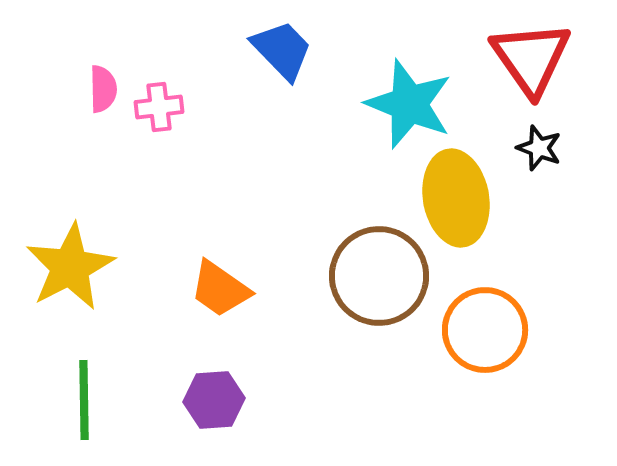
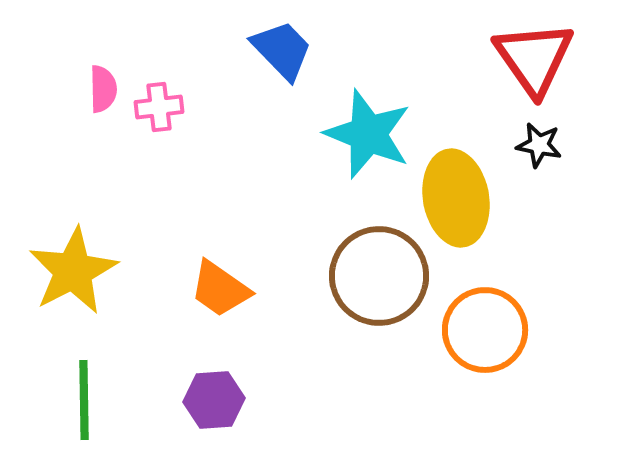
red triangle: moved 3 px right
cyan star: moved 41 px left, 30 px down
black star: moved 3 px up; rotated 9 degrees counterclockwise
yellow star: moved 3 px right, 4 px down
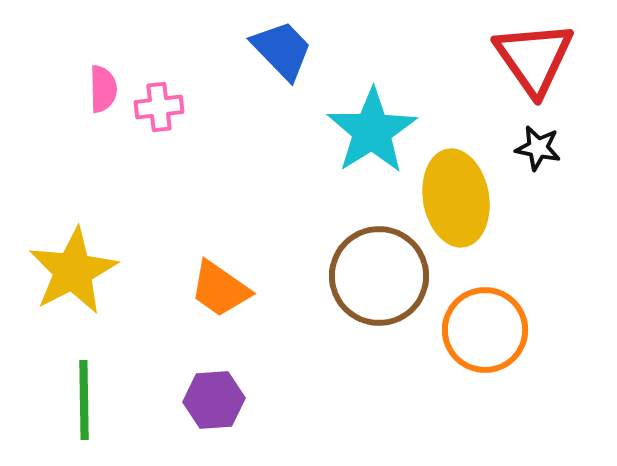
cyan star: moved 4 px right, 3 px up; rotated 18 degrees clockwise
black star: moved 1 px left, 3 px down
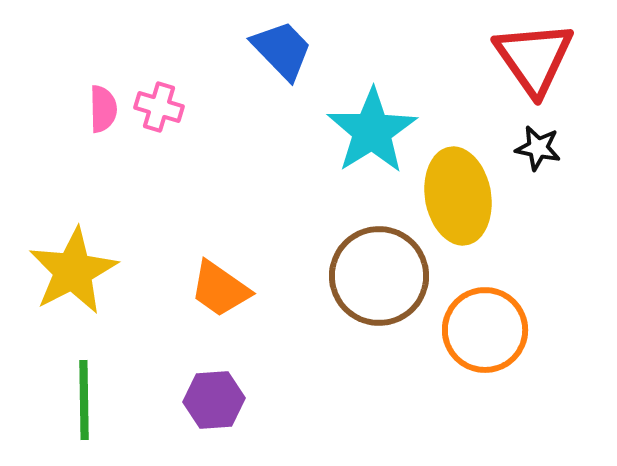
pink semicircle: moved 20 px down
pink cross: rotated 24 degrees clockwise
yellow ellipse: moved 2 px right, 2 px up
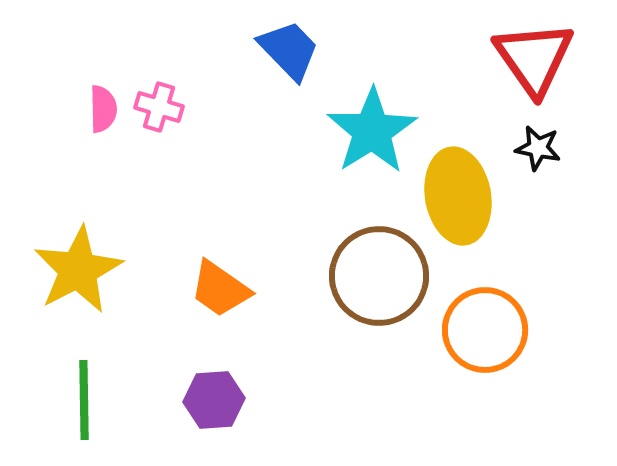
blue trapezoid: moved 7 px right
yellow star: moved 5 px right, 1 px up
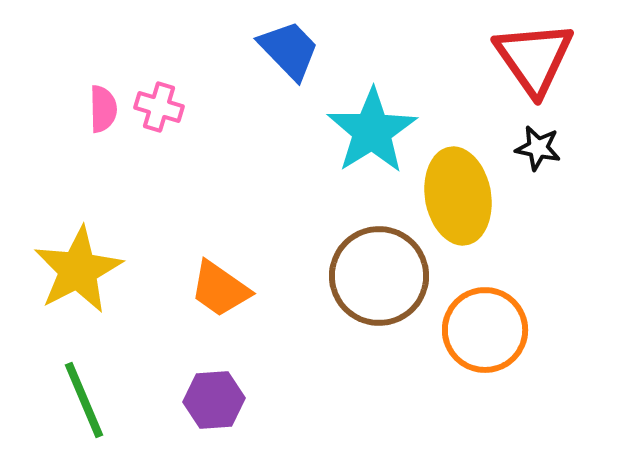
green line: rotated 22 degrees counterclockwise
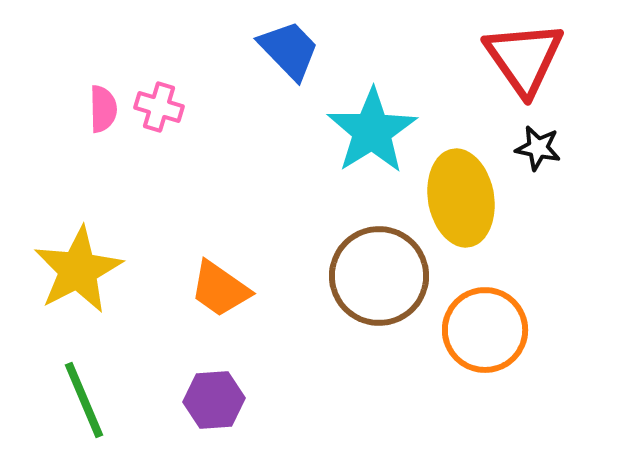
red triangle: moved 10 px left
yellow ellipse: moved 3 px right, 2 px down
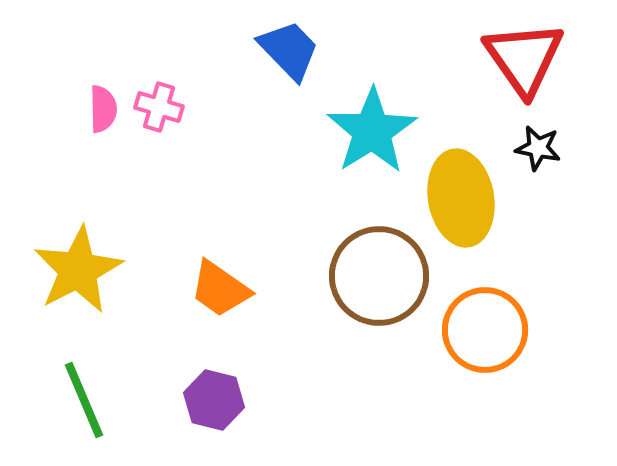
purple hexagon: rotated 18 degrees clockwise
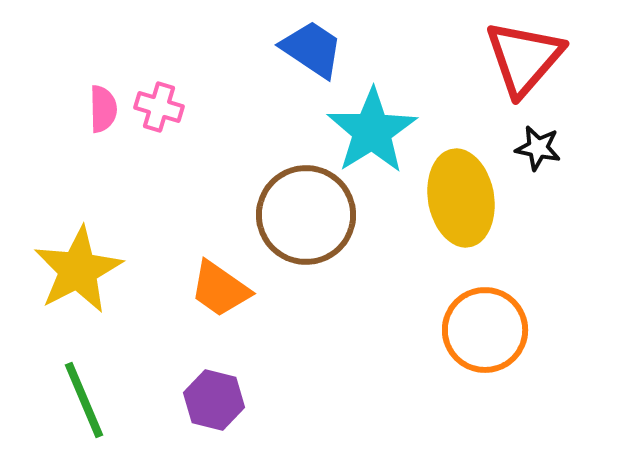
blue trapezoid: moved 23 px right, 1 px up; rotated 12 degrees counterclockwise
red triangle: rotated 16 degrees clockwise
brown circle: moved 73 px left, 61 px up
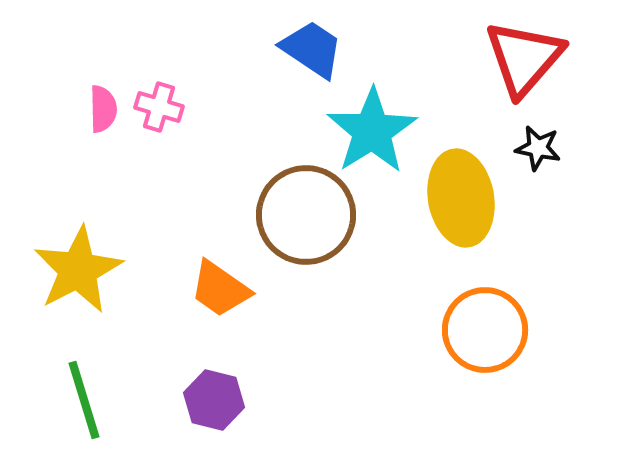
green line: rotated 6 degrees clockwise
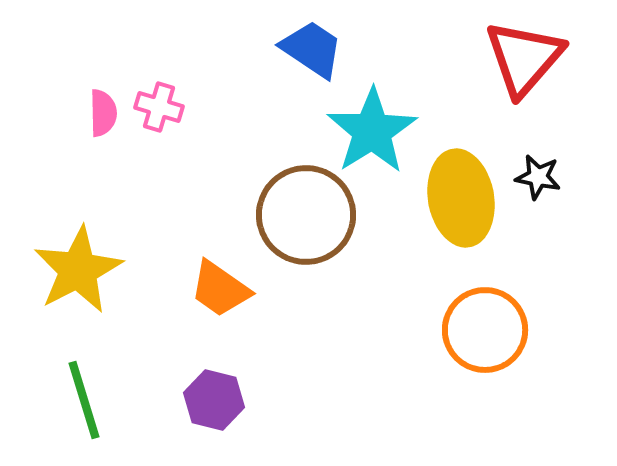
pink semicircle: moved 4 px down
black star: moved 29 px down
